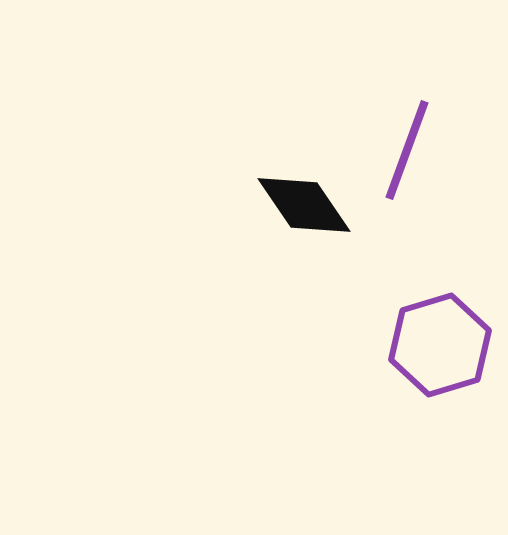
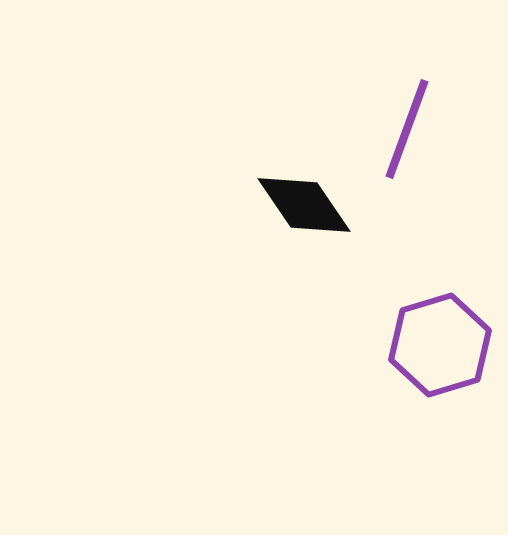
purple line: moved 21 px up
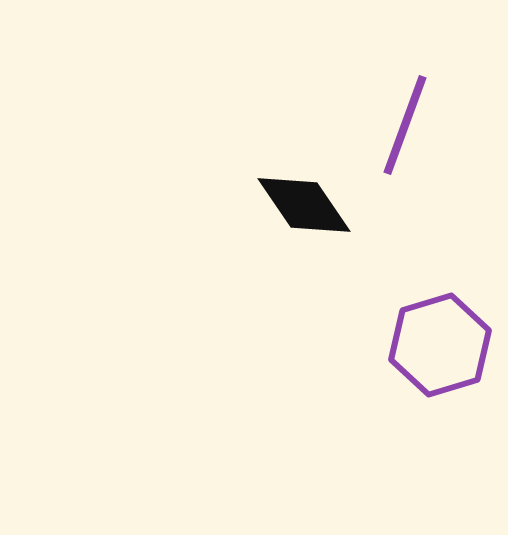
purple line: moved 2 px left, 4 px up
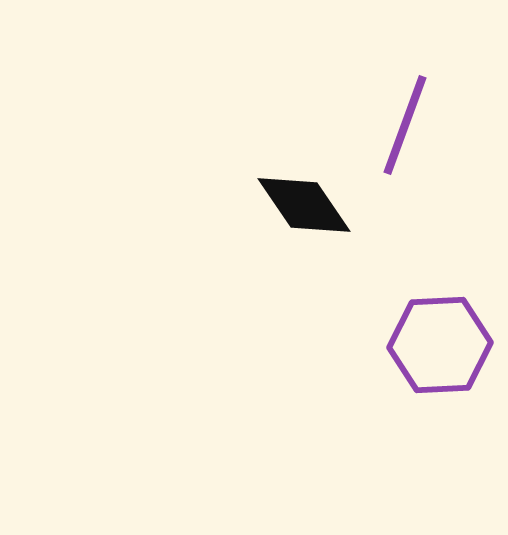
purple hexagon: rotated 14 degrees clockwise
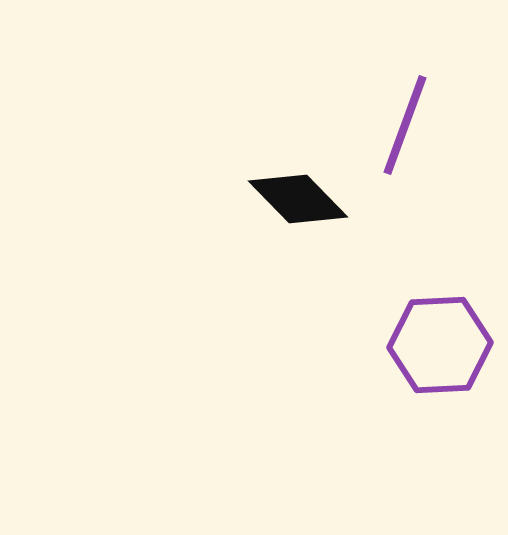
black diamond: moved 6 px left, 6 px up; rotated 10 degrees counterclockwise
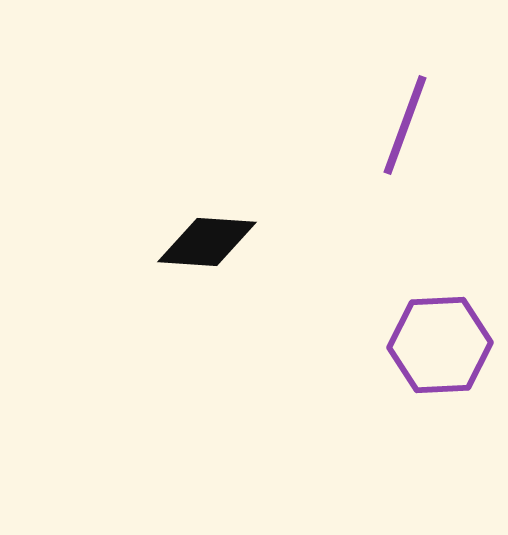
black diamond: moved 91 px left, 43 px down; rotated 42 degrees counterclockwise
